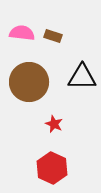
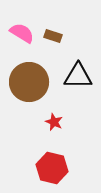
pink semicircle: rotated 25 degrees clockwise
black triangle: moved 4 px left, 1 px up
red star: moved 2 px up
red hexagon: rotated 12 degrees counterclockwise
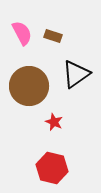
pink semicircle: rotated 30 degrees clockwise
black triangle: moved 2 px left, 2 px up; rotated 36 degrees counterclockwise
brown circle: moved 4 px down
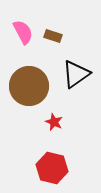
pink semicircle: moved 1 px right, 1 px up
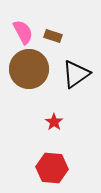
brown circle: moved 17 px up
red star: rotated 12 degrees clockwise
red hexagon: rotated 8 degrees counterclockwise
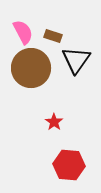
brown circle: moved 2 px right, 1 px up
black triangle: moved 14 px up; rotated 20 degrees counterclockwise
red hexagon: moved 17 px right, 3 px up
